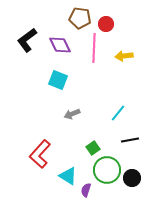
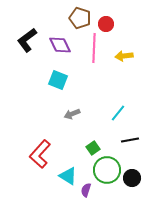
brown pentagon: rotated 10 degrees clockwise
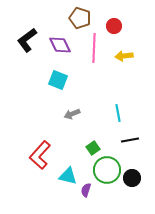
red circle: moved 8 px right, 2 px down
cyan line: rotated 48 degrees counterclockwise
red L-shape: moved 1 px down
cyan triangle: rotated 18 degrees counterclockwise
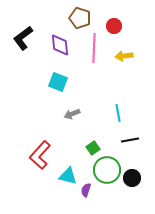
black L-shape: moved 4 px left, 2 px up
purple diamond: rotated 20 degrees clockwise
cyan square: moved 2 px down
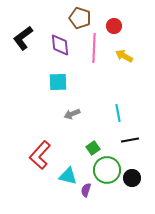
yellow arrow: rotated 36 degrees clockwise
cyan square: rotated 24 degrees counterclockwise
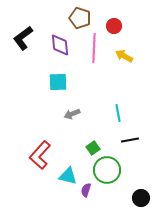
black circle: moved 9 px right, 20 px down
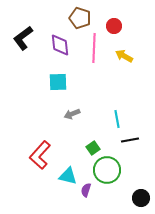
cyan line: moved 1 px left, 6 px down
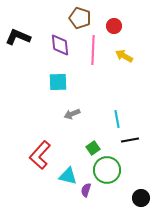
black L-shape: moved 5 px left, 1 px up; rotated 60 degrees clockwise
pink line: moved 1 px left, 2 px down
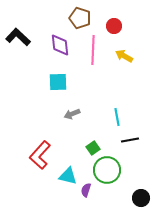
black L-shape: rotated 20 degrees clockwise
cyan line: moved 2 px up
